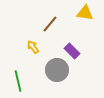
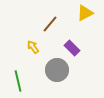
yellow triangle: rotated 36 degrees counterclockwise
purple rectangle: moved 3 px up
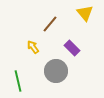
yellow triangle: rotated 42 degrees counterclockwise
gray circle: moved 1 px left, 1 px down
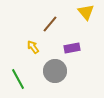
yellow triangle: moved 1 px right, 1 px up
purple rectangle: rotated 56 degrees counterclockwise
gray circle: moved 1 px left
green line: moved 2 px up; rotated 15 degrees counterclockwise
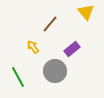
purple rectangle: moved 1 px down; rotated 28 degrees counterclockwise
green line: moved 2 px up
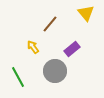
yellow triangle: moved 1 px down
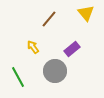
brown line: moved 1 px left, 5 px up
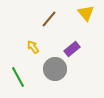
gray circle: moved 2 px up
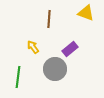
yellow triangle: rotated 30 degrees counterclockwise
brown line: rotated 36 degrees counterclockwise
purple rectangle: moved 2 px left
green line: rotated 35 degrees clockwise
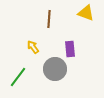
purple rectangle: rotated 56 degrees counterclockwise
green line: rotated 30 degrees clockwise
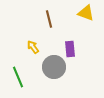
brown line: rotated 18 degrees counterclockwise
gray circle: moved 1 px left, 2 px up
green line: rotated 60 degrees counterclockwise
